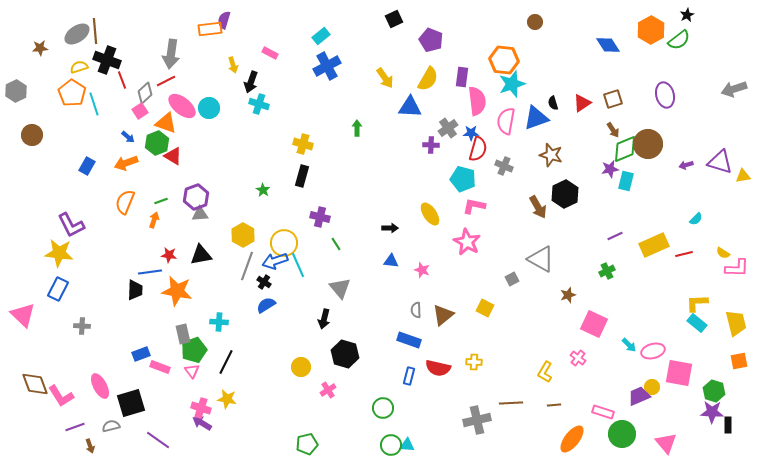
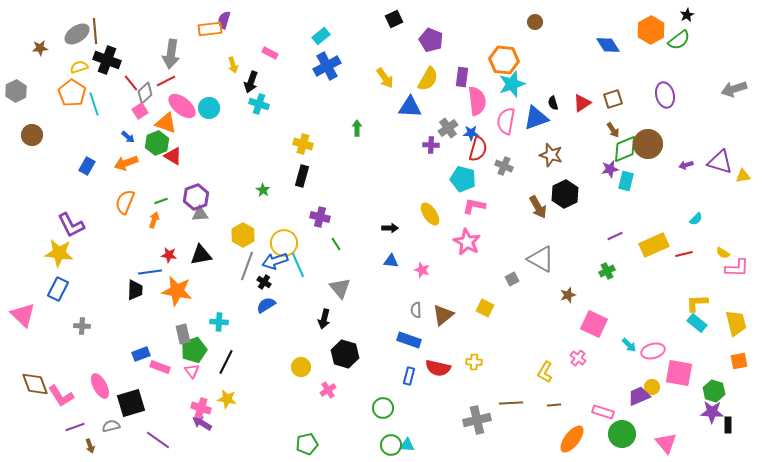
red line at (122, 80): moved 9 px right, 3 px down; rotated 18 degrees counterclockwise
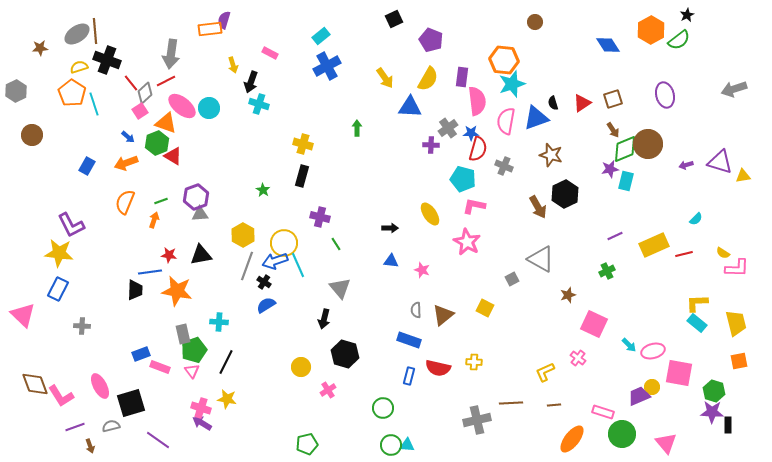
yellow L-shape at (545, 372): rotated 35 degrees clockwise
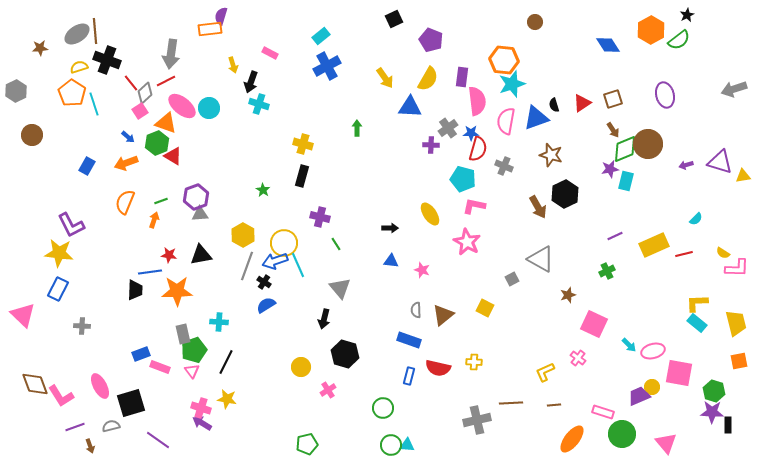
purple semicircle at (224, 20): moved 3 px left, 4 px up
black semicircle at (553, 103): moved 1 px right, 2 px down
orange star at (177, 291): rotated 12 degrees counterclockwise
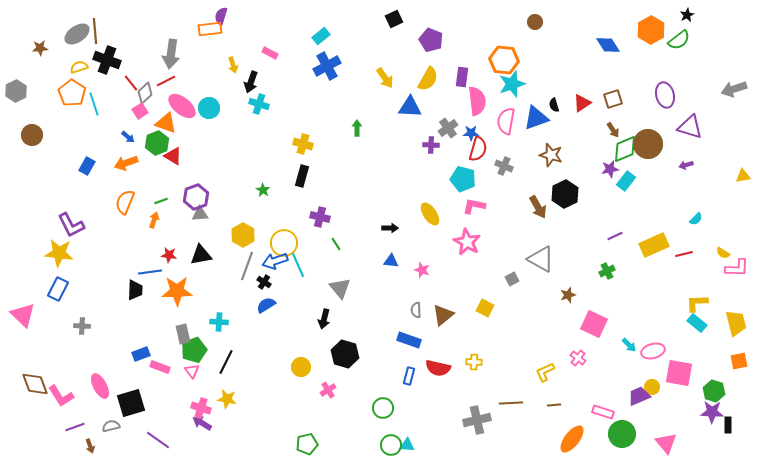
purple triangle at (720, 162): moved 30 px left, 35 px up
cyan rectangle at (626, 181): rotated 24 degrees clockwise
